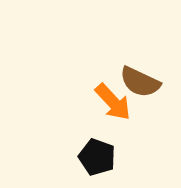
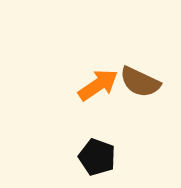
orange arrow: moved 15 px left, 17 px up; rotated 81 degrees counterclockwise
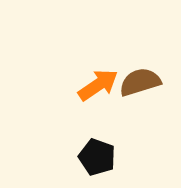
brown semicircle: rotated 138 degrees clockwise
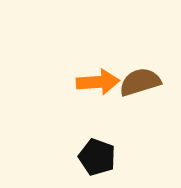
orange arrow: moved 3 px up; rotated 30 degrees clockwise
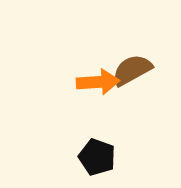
brown semicircle: moved 8 px left, 12 px up; rotated 12 degrees counterclockwise
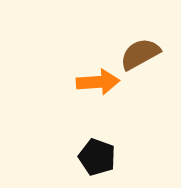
brown semicircle: moved 8 px right, 16 px up
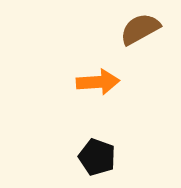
brown semicircle: moved 25 px up
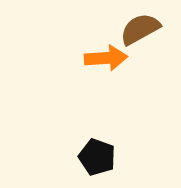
orange arrow: moved 8 px right, 24 px up
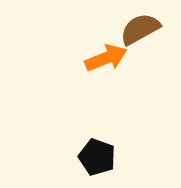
orange arrow: rotated 18 degrees counterclockwise
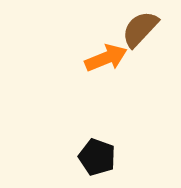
brown semicircle: rotated 18 degrees counterclockwise
